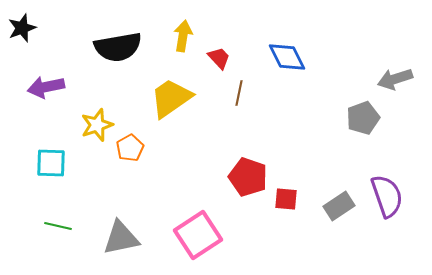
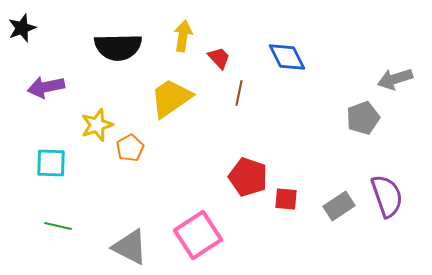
black semicircle: rotated 9 degrees clockwise
gray triangle: moved 9 px right, 9 px down; rotated 39 degrees clockwise
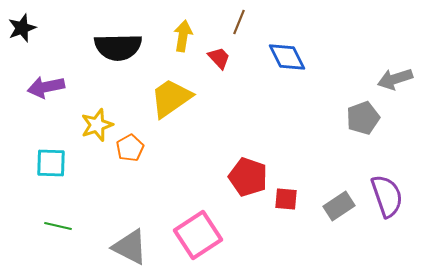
brown line: moved 71 px up; rotated 10 degrees clockwise
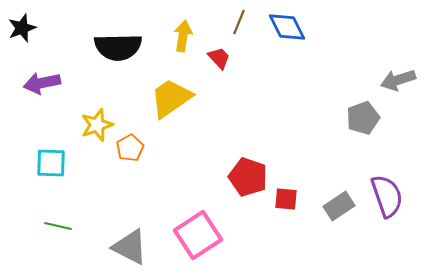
blue diamond: moved 30 px up
gray arrow: moved 3 px right, 1 px down
purple arrow: moved 4 px left, 4 px up
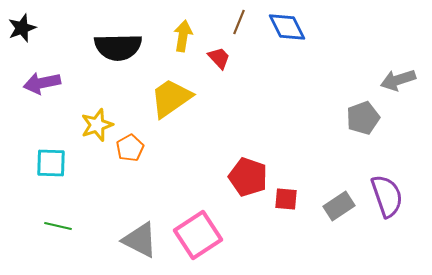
gray triangle: moved 10 px right, 7 px up
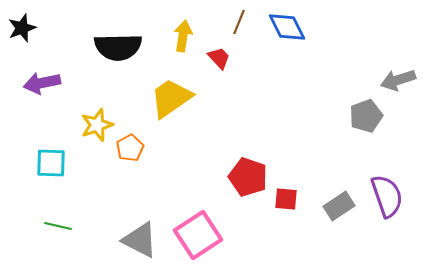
gray pentagon: moved 3 px right, 2 px up
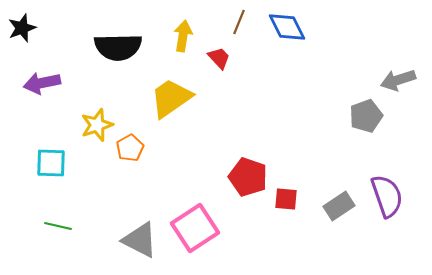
pink square: moved 3 px left, 7 px up
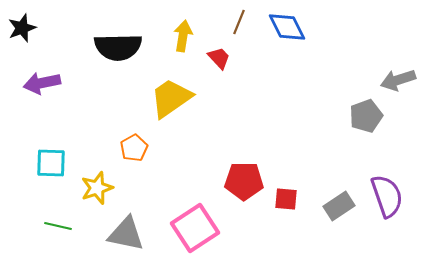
yellow star: moved 63 px down
orange pentagon: moved 4 px right
red pentagon: moved 4 px left, 4 px down; rotated 18 degrees counterclockwise
gray triangle: moved 14 px left, 6 px up; rotated 15 degrees counterclockwise
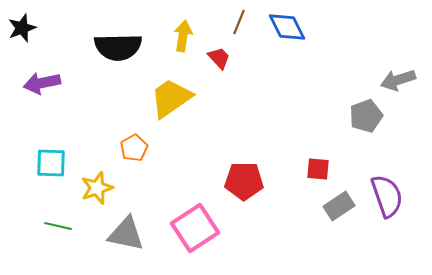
red square: moved 32 px right, 30 px up
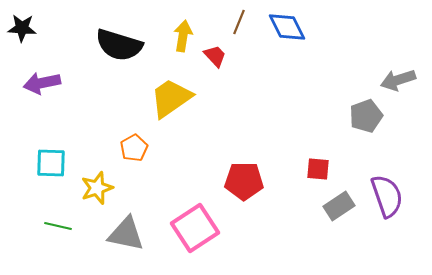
black star: rotated 24 degrees clockwise
black semicircle: moved 1 px right, 2 px up; rotated 18 degrees clockwise
red trapezoid: moved 4 px left, 2 px up
